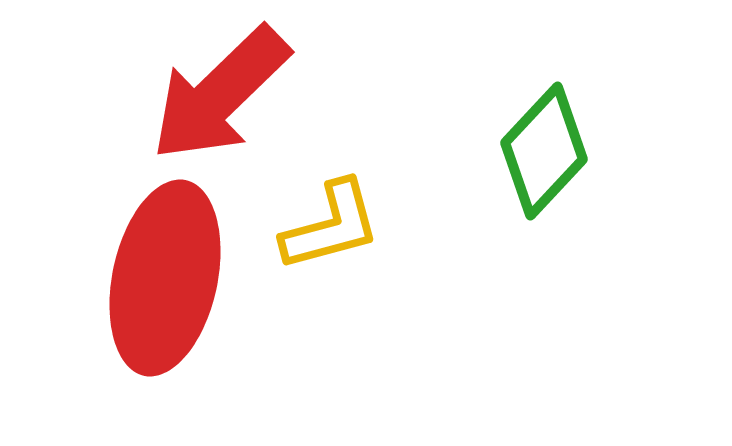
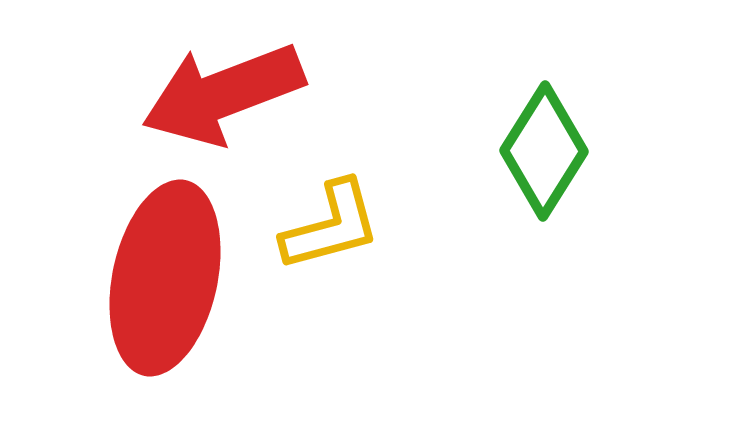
red arrow: moved 3 px right; rotated 23 degrees clockwise
green diamond: rotated 11 degrees counterclockwise
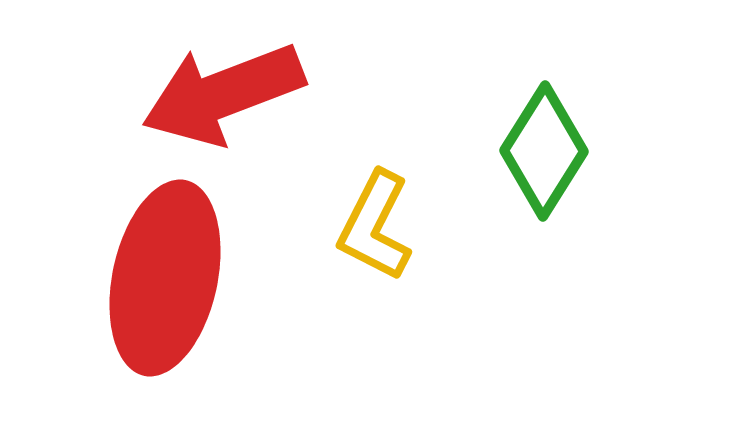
yellow L-shape: moved 44 px right; rotated 132 degrees clockwise
